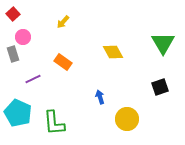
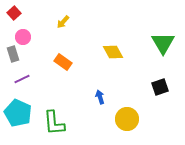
red square: moved 1 px right, 1 px up
purple line: moved 11 px left
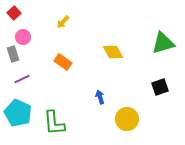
green triangle: rotated 45 degrees clockwise
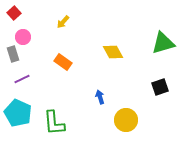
yellow circle: moved 1 px left, 1 px down
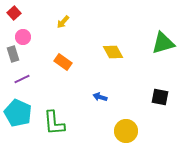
black square: moved 10 px down; rotated 30 degrees clockwise
blue arrow: rotated 56 degrees counterclockwise
yellow circle: moved 11 px down
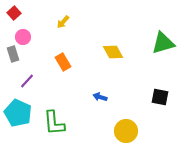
orange rectangle: rotated 24 degrees clockwise
purple line: moved 5 px right, 2 px down; rotated 21 degrees counterclockwise
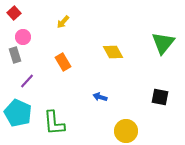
green triangle: rotated 35 degrees counterclockwise
gray rectangle: moved 2 px right, 1 px down
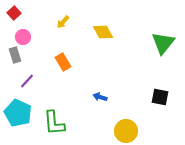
yellow diamond: moved 10 px left, 20 px up
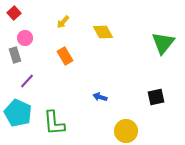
pink circle: moved 2 px right, 1 px down
orange rectangle: moved 2 px right, 6 px up
black square: moved 4 px left; rotated 24 degrees counterclockwise
